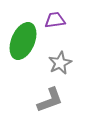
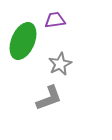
gray star: moved 1 px down
gray L-shape: moved 1 px left, 2 px up
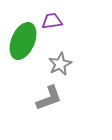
purple trapezoid: moved 3 px left, 1 px down
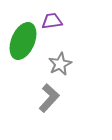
gray L-shape: rotated 28 degrees counterclockwise
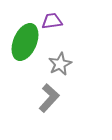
green ellipse: moved 2 px right, 1 px down
